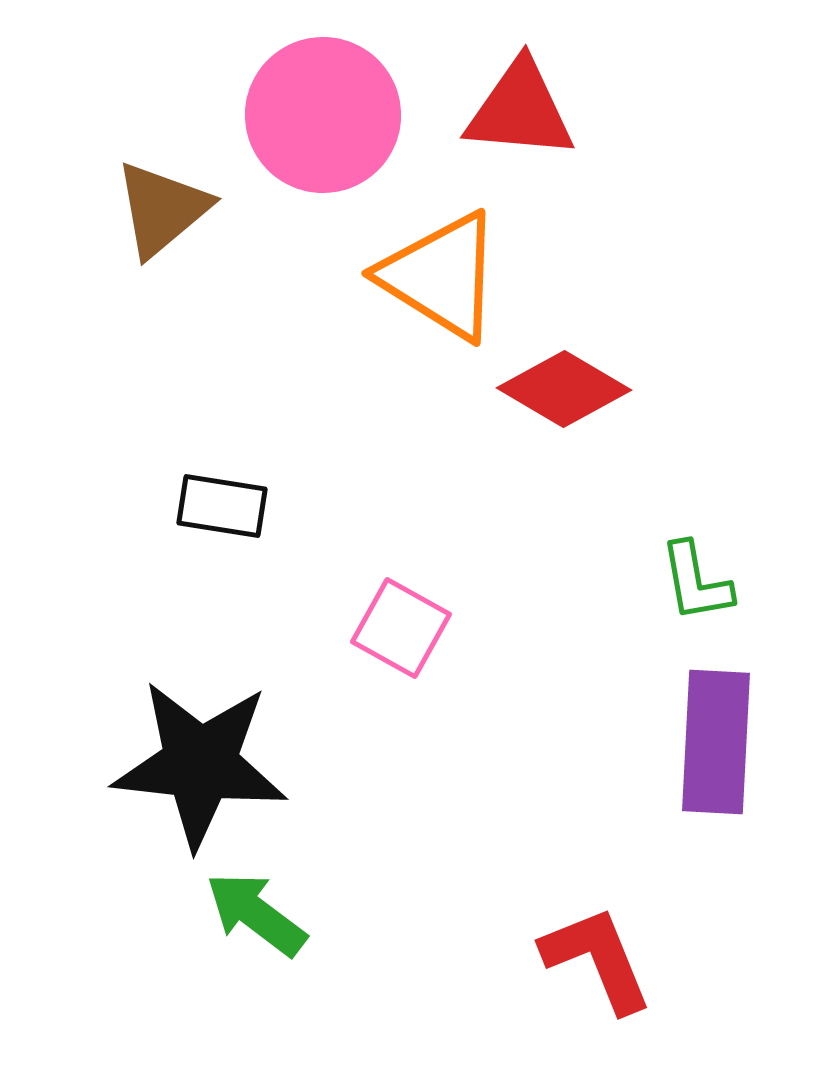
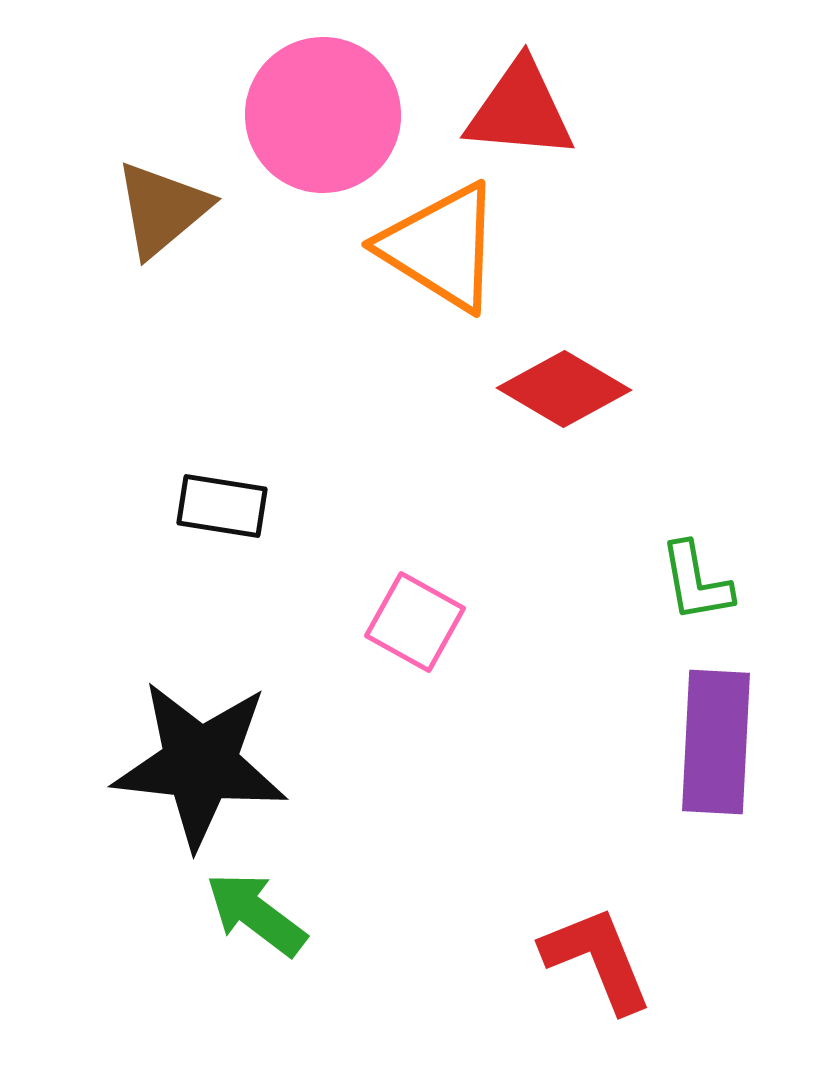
orange triangle: moved 29 px up
pink square: moved 14 px right, 6 px up
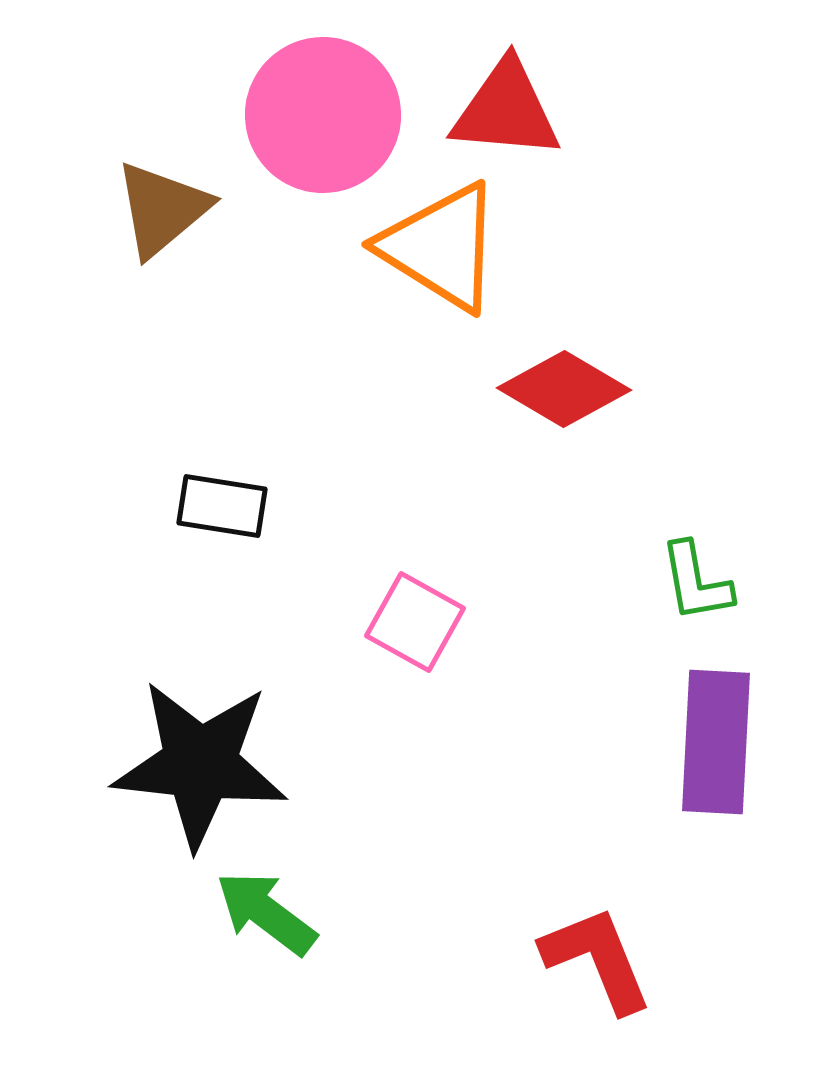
red triangle: moved 14 px left
green arrow: moved 10 px right, 1 px up
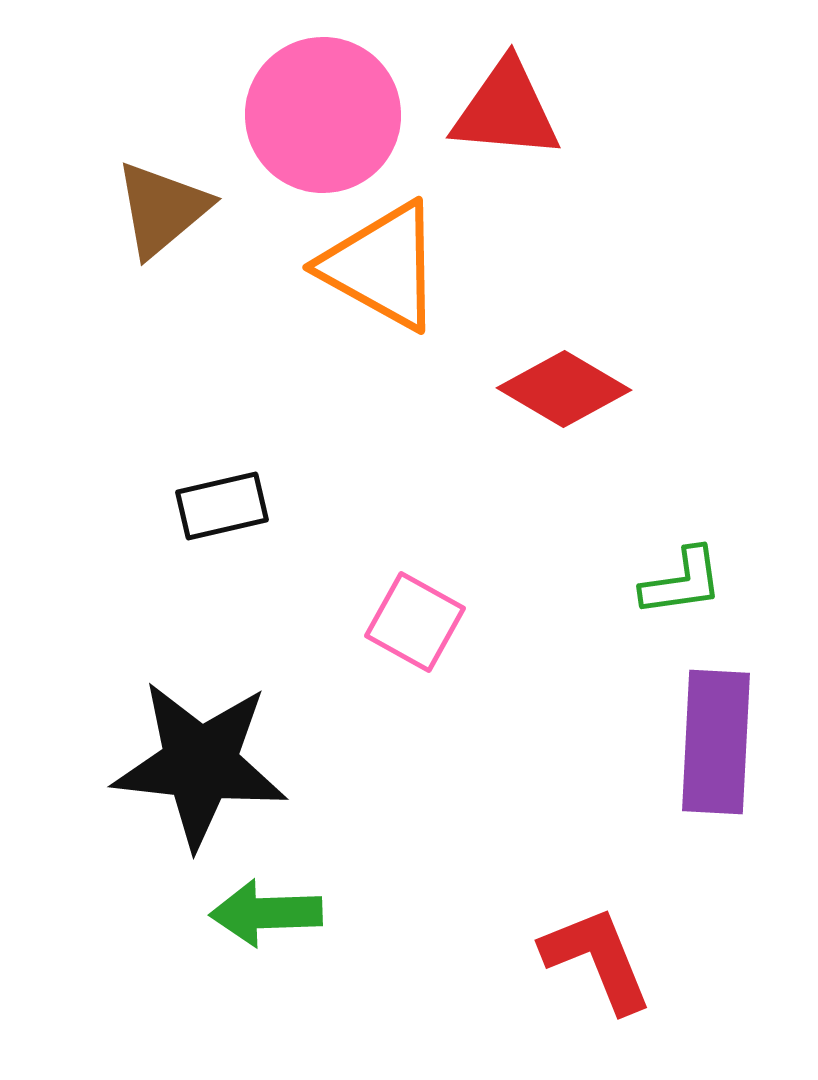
orange triangle: moved 59 px left, 19 px down; rotated 3 degrees counterclockwise
black rectangle: rotated 22 degrees counterclockwise
green L-shape: moved 14 px left; rotated 88 degrees counterclockwise
green arrow: rotated 39 degrees counterclockwise
